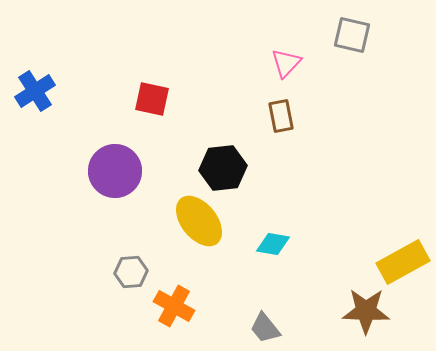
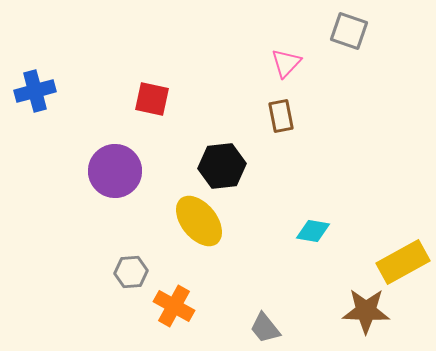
gray square: moved 3 px left, 4 px up; rotated 6 degrees clockwise
blue cross: rotated 18 degrees clockwise
black hexagon: moved 1 px left, 2 px up
cyan diamond: moved 40 px right, 13 px up
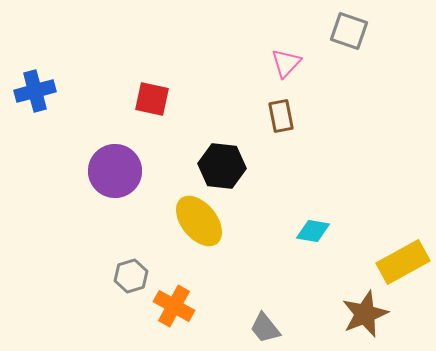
black hexagon: rotated 12 degrees clockwise
gray hexagon: moved 4 px down; rotated 12 degrees counterclockwise
brown star: moved 1 px left, 3 px down; rotated 24 degrees counterclockwise
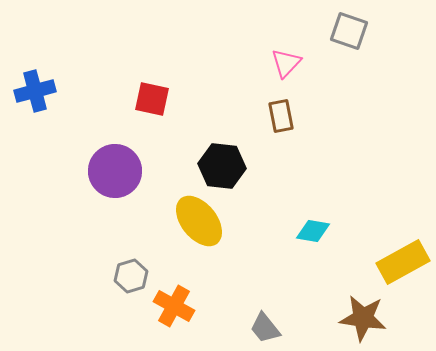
brown star: moved 2 px left, 4 px down; rotated 30 degrees clockwise
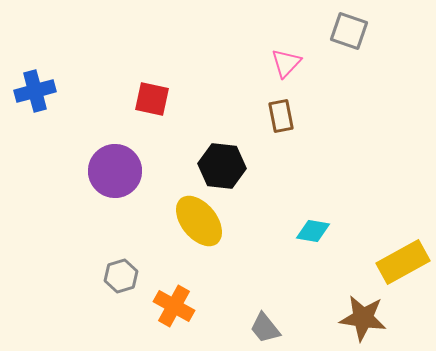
gray hexagon: moved 10 px left
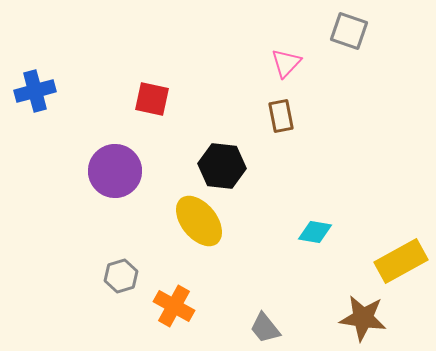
cyan diamond: moved 2 px right, 1 px down
yellow rectangle: moved 2 px left, 1 px up
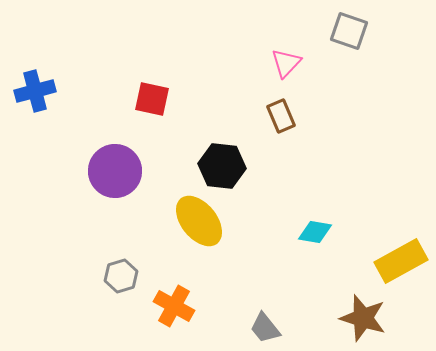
brown rectangle: rotated 12 degrees counterclockwise
brown star: rotated 9 degrees clockwise
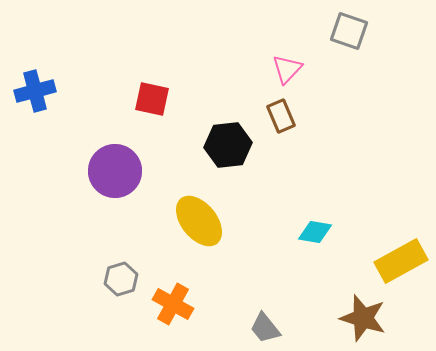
pink triangle: moved 1 px right, 6 px down
black hexagon: moved 6 px right, 21 px up; rotated 12 degrees counterclockwise
gray hexagon: moved 3 px down
orange cross: moved 1 px left, 2 px up
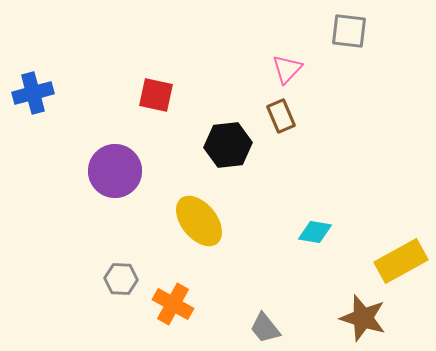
gray square: rotated 12 degrees counterclockwise
blue cross: moved 2 px left, 2 px down
red square: moved 4 px right, 4 px up
gray hexagon: rotated 20 degrees clockwise
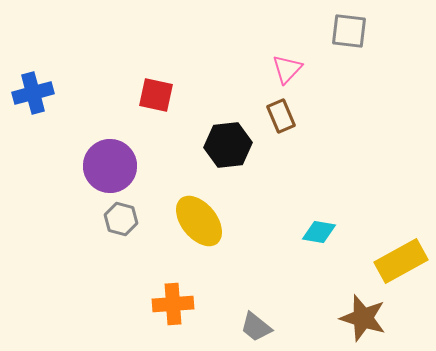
purple circle: moved 5 px left, 5 px up
cyan diamond: moved 4 px right
gray hexagon: moved 60 px up; rotated 12 degrees clockwise
orange cross: rotated 33 degrees counterclockwise
gray trapezoid: moved 9 px left, 1 px up; rotated 12 degrees counterclockwise
